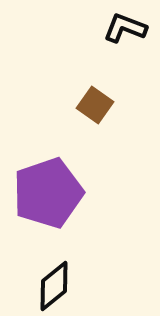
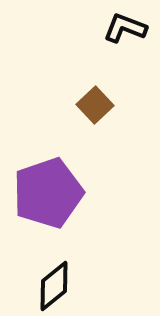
brown square: rotated 12 degrees clockwise
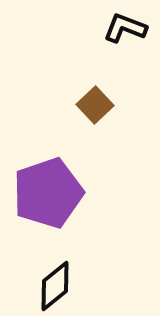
black diamond: moved 1 px right
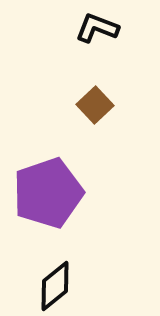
black L-shape: moved 28 px left
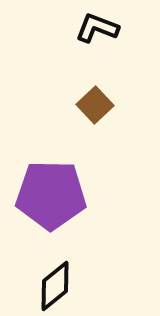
purple pentagon: moved 3 px right, 2 px down; rotated 20 degrees clockwise
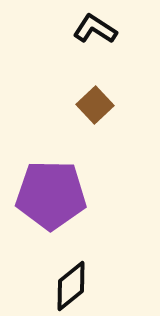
black L-shape: moved 2 px left, 1 px down; rotated 12 degrees clockwise
black diamond: moved 16 px right
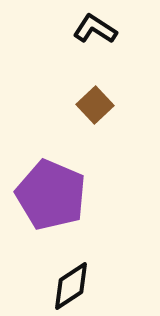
purple pentagon: rotated 22 degrees clockwise
black diamond: rotated 6 degrees clockwise
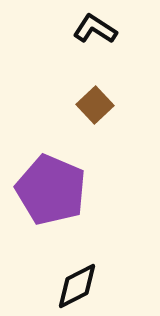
purple pentagon: moved 5 px up
black diamond: moved 6 px right; rotated 6 degrees clockwise
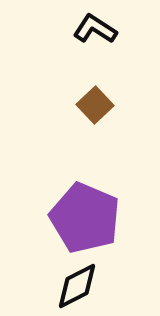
purple pentagon: moved 34 px right, 28 px down
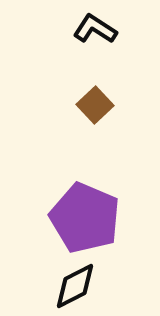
black diamond: moved 2 px left
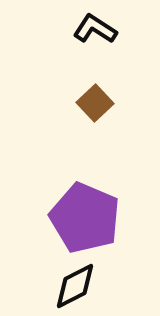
brown square: moved 2 px up
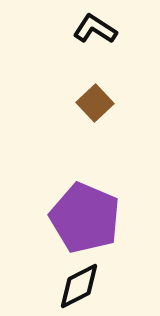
black diamond: moved 4 px right
